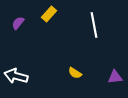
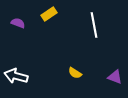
yellow rectangle: rotated 14 degrees clockwise
purple semicircle: rotated 72 degrees clockwise
purple triangle: rotated 28 degrees clockwise
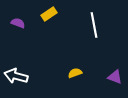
yellow semicircle: rotated 128 degrees clockwise
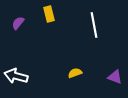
yellow rectangle: rotated 70 degrees counterclockwise
purple semicircle: rotated 72 degrees counterclockwise
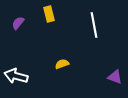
yellow semicircle: moved 13 px left, 9 px up
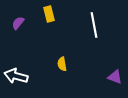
yellow semicircle: rotated 80 degrees counterclockwise
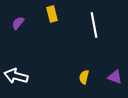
yellow rectangle: moved 3 px right
yellow semicircle: moved 22 px right, 13 px down; rotated 24 degrees clockwise
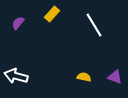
yellow rectangle: rotated 56 degrees clockwise
white line: rotated 20 degrees counterclockwise
yellow semicircle: rotated 88 degrees clockwise
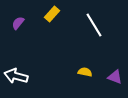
yellow semicircle: moved 1 px right, 5 px up
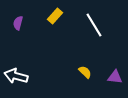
yellow rectangle: moved 3 px right, 2 px down
purple semicircle: rotated 24 degrees counterclockwise
yellow semicircle: rotated 32 degrees clockwise
purple triangle: rotated 14 degrees counterclockwise
